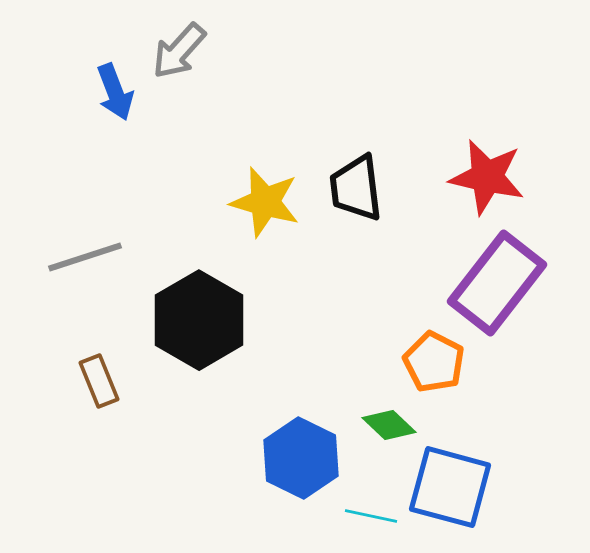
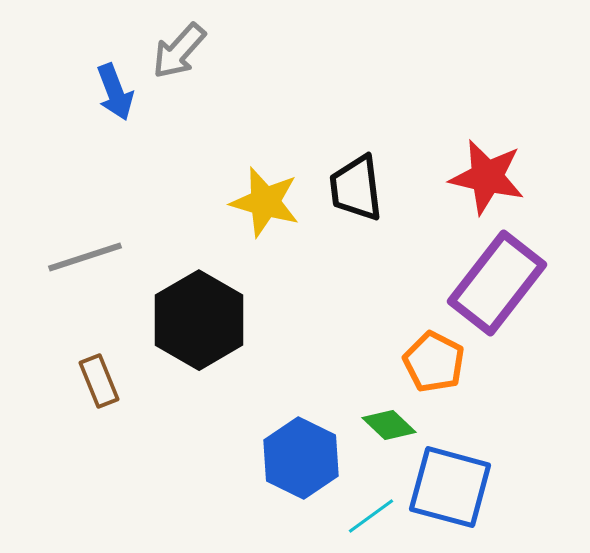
cyan line: rotated 48 degrees counterclockwise
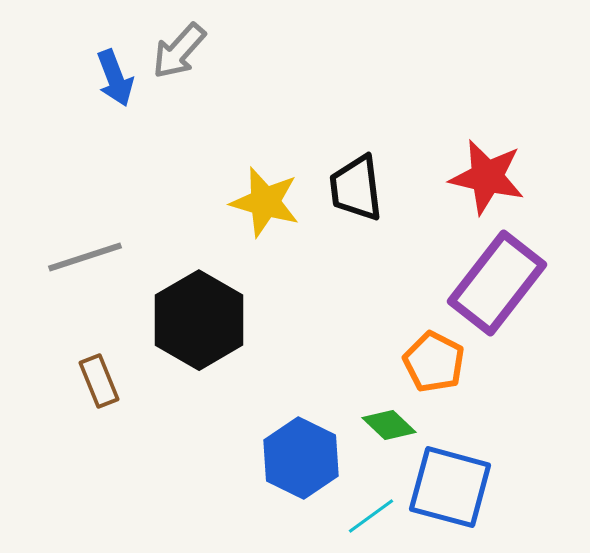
blue arrow: moved 14 px up
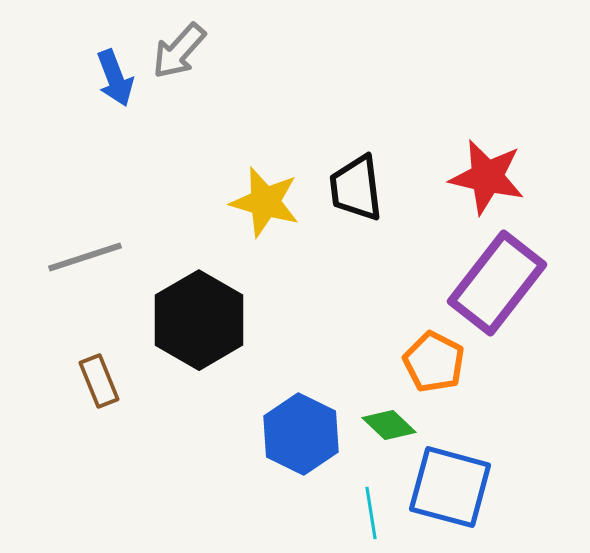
blue hexagon: moved 24 px up
cyan line: moved 3 px up; rotated 63 degrees counterclockwise
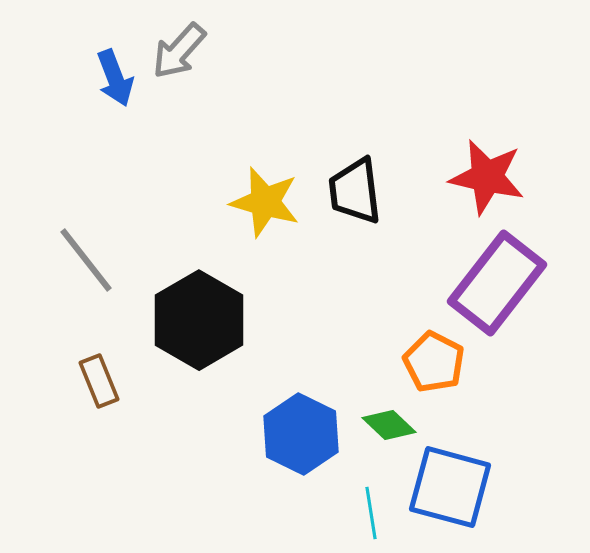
black trapezoid: moved 1 px left, 3 px down
gray line: moved 1 px right, 3 px down; rotated 70 degrees clockwise
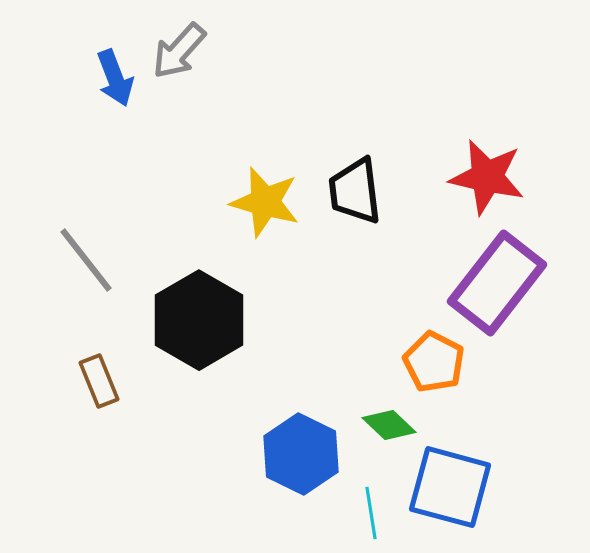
blue hexagon: moved 20 px down
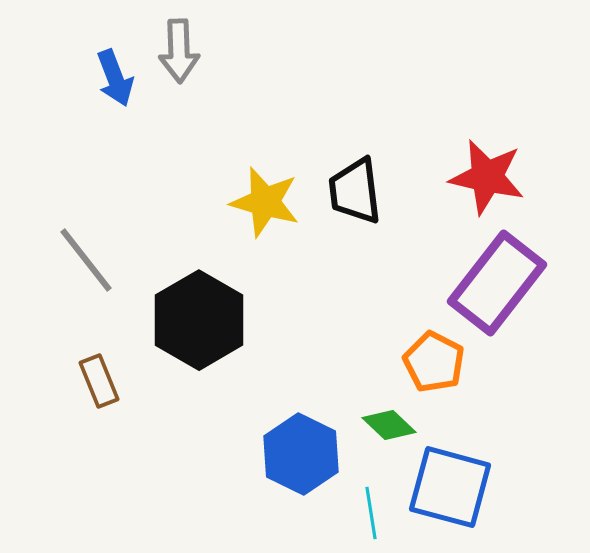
gray arrow: rotated 44 degrees counterclockwise
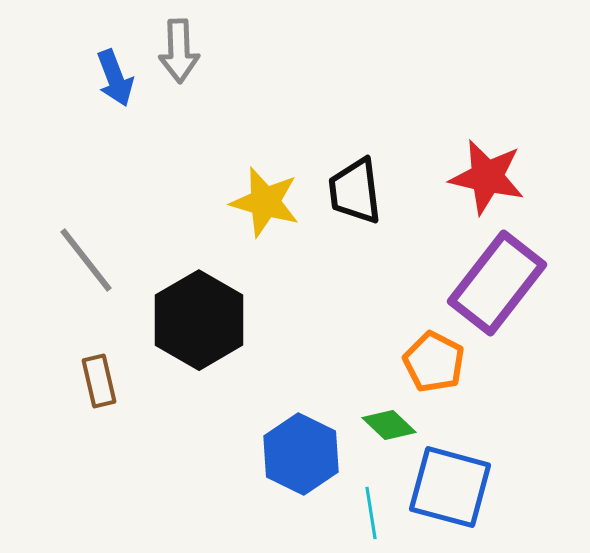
brown rectangle: rotated 9 degrees clockwise
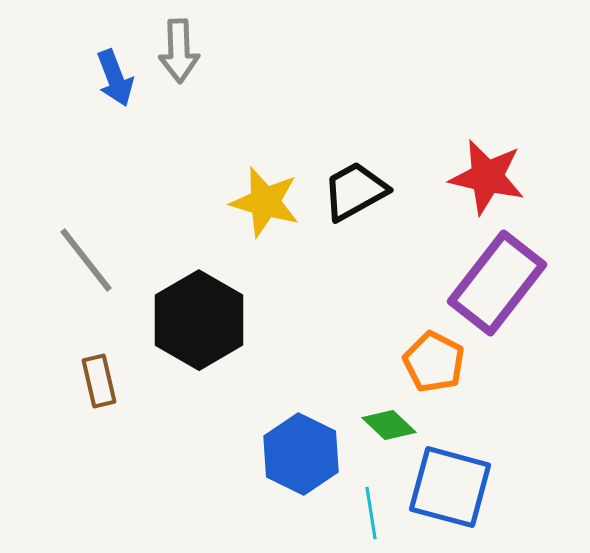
black trapezoid: rotated 68 degrees clockwise
